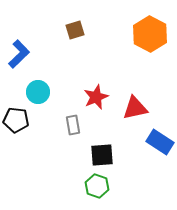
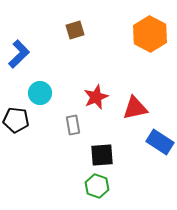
cyan circle: moved 2 px right, 1 px down
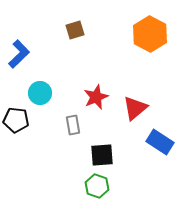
red triangle: rotated 28 degrees counterclockwise
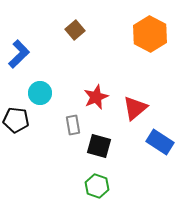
brown square: rotated 24 degrees counterclockwise
black square: moved 3 px left, 9 px up; rotated 20 degrees clockwise
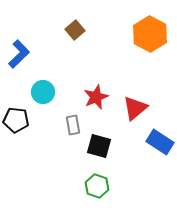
cyan circle: moved 3 px right, 1 px up
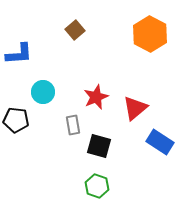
blue L-shape: rotated 40 degrees clockwise
